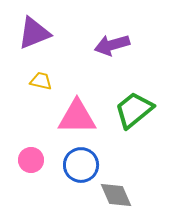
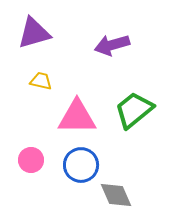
purple triangle: rotated 6 degrees clockwise
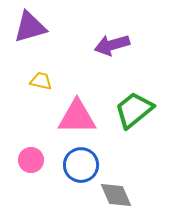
purple triangle: moved 4 px left, 6 px up
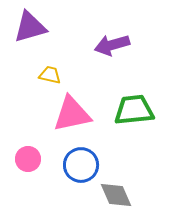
yellow trapezoid: moved 9 px right, 6 px up
green trapezoid: rotated 33 degrees clockwise
pink triangle: moved 5 px left, 3 px up; rotated 12 degrees counterclockwise
pink circle: moved 3 px left, 1 px up
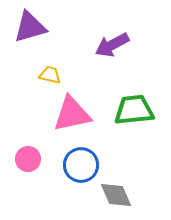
purple arrow: rotated 12 degrees counterclockwise
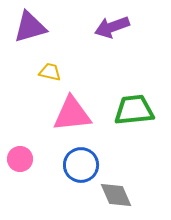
purple arrow: moved 18 px up; rotated 8 degrees clockwise
yellow trapezoid: moved 3 px up
pink triangle: rotated 6 degrees clockwise
pink circle: moved 8 px left
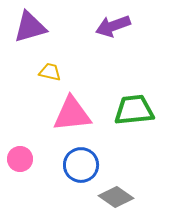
purple arrow: moved 1 px right, 1 px up
gray diamond: moved 2 px down; rotated 32 degrees counterclockwise
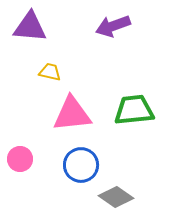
purple triangle: rotated 21 degrees clockwise
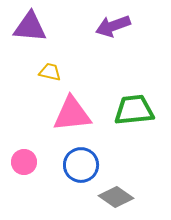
pink circle: moved 4 px right, 3 px down
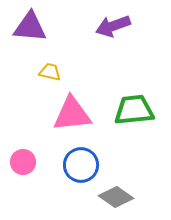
pink circle: moved 1 px left
